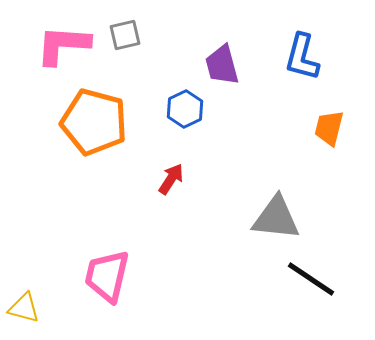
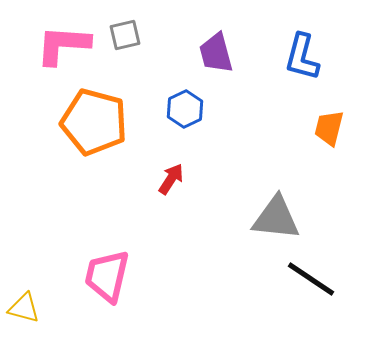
purple trapezoid: moved 6 px left, 12 px up
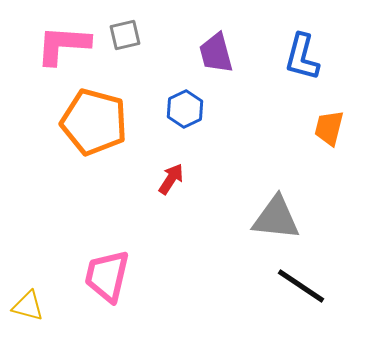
black line: moved 10 px left, 7 px down
yellow triangle: moved 4 px right, 2 px up
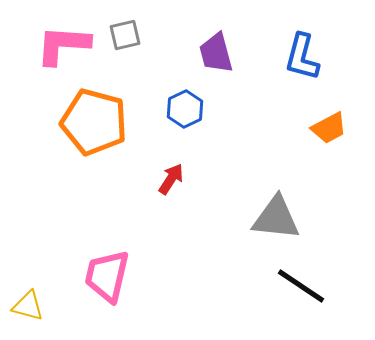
orange trapezoid: rotated 132 degrees counterclockwise
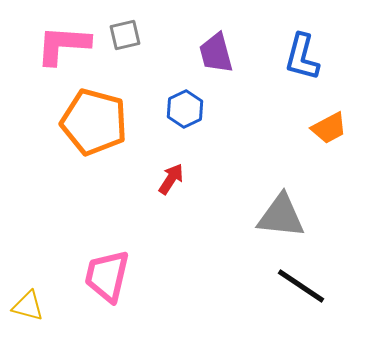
gray triangle: moved 5 px right, 2 px up
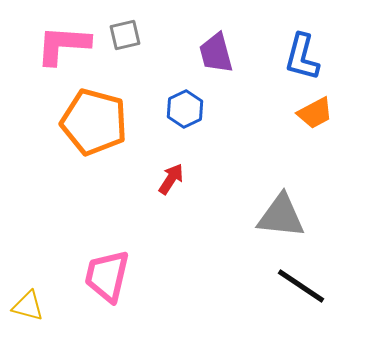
orange trapezoid: moved 14 px left, 15 px up
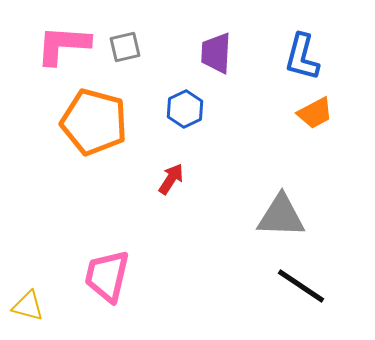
gray square: moved 12 px down
purple trapezoid: rotated 18 degrees clockwise
gray triangle: rotated 4 degrees counterclockwise
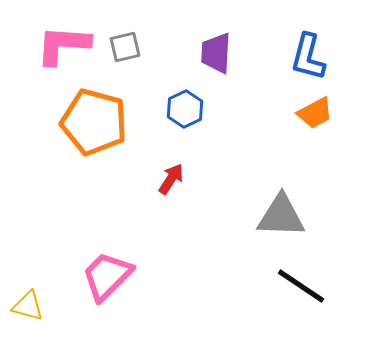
blue L-shape: moved 6 px right
pink trapezoid: rotated 32 degrees clockwise
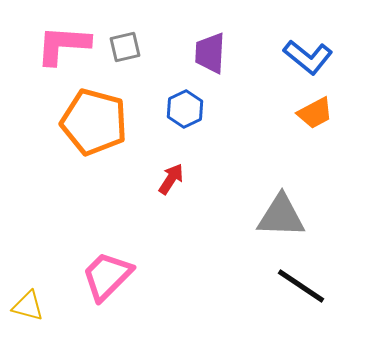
purple trapezoid: moved 6 px left
blue L-shape: rotated 66 degrees counterclockwise
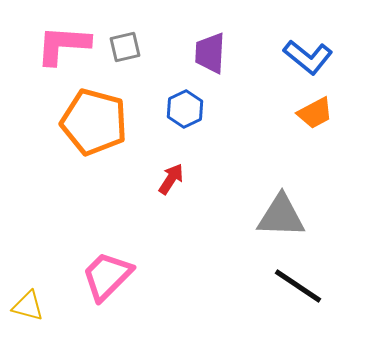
black line: moved 3 px left
